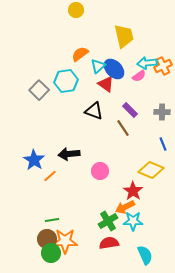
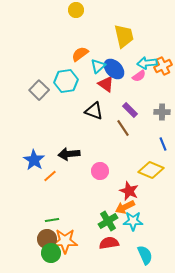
red star: moved 4 px left; rotated 12 degrees counterclockwise
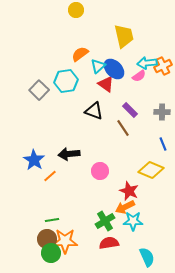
green cross: moved 3 px left
cyan semicircle: moved 2 px right, 2 px down
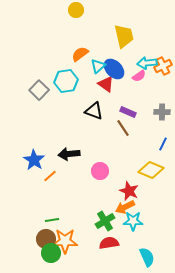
purple rectangle: moved 2 px left, 2 px down; rotated 21 degrees counterclockwise
blue line: rotated 48 degrees clockwise
brown circle: moved 1 px left
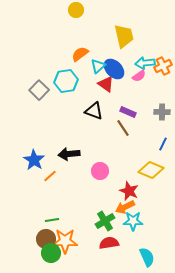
cyan arrow: moved 2 px left
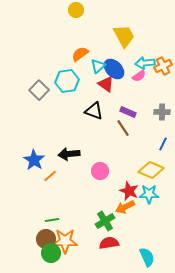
yellow trapezoid: rotated 15 degrees counterclockwise
cyan hexagon: moved 1 px right
cyan star: moved 16 px right, 27 px up
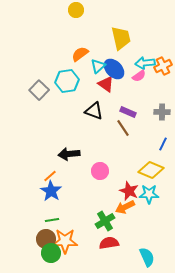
yellow trapezoid: moved 3 px left, 2 px down; rotated 15 degrees clockwise
blue star: moved 17 px right, 31 px down
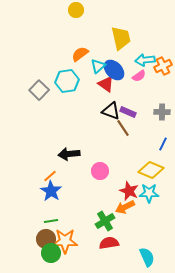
cyan arrow: moved 3 px up
blue ellipse: moved 1 px down
black triangle: moved 17 px right
cyan star: moved 1 px up
green line: moved 1 px left, 1 px down
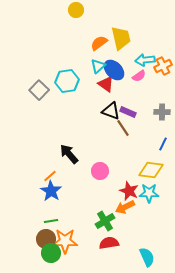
orange semicircle: moved 19 px right, 11 px up
black arrow: rotated 55 degrees clockwise
yellow diamond: rotated 15 degrees counterclockwise
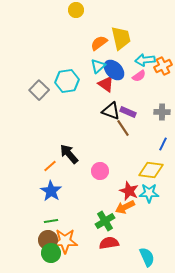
orange line: moved 10 px up
brown circle: moved 2 px right, 1 px down
